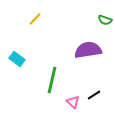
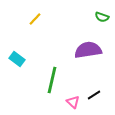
green semicircle: moved 3 px left, 3 px up
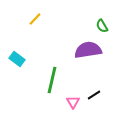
green semicircle: moved 9 px down; rotated 40 degrees clockwise
pink triangle: rotated 16 degrees clockwise
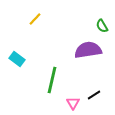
pink triangle: moved 1 px down
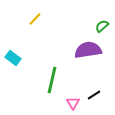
green semicircle: rotated 80 degrees clockwise
cyan rectangle: moved 4 px left, 1 px up
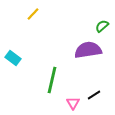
yellow line: moved 2 px left, 5 px up
